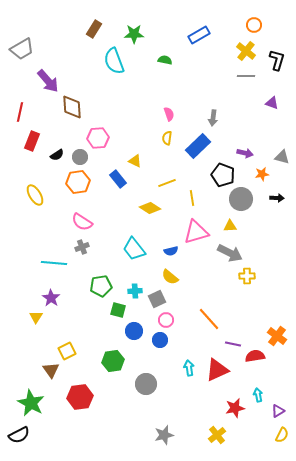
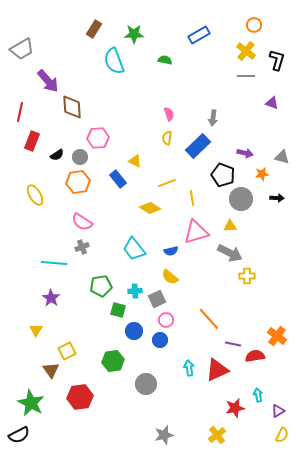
yellow triangle at (36, 317): moved 13 px down
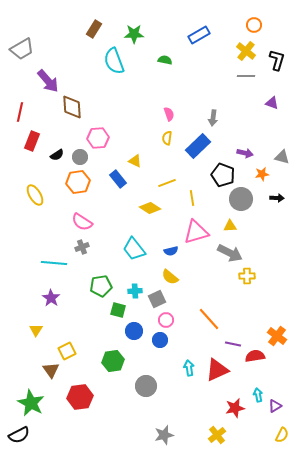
gray circle at (146, 384): moved 2 px down
purple triangle at (278, 411): moved 3 px left, 5 px up
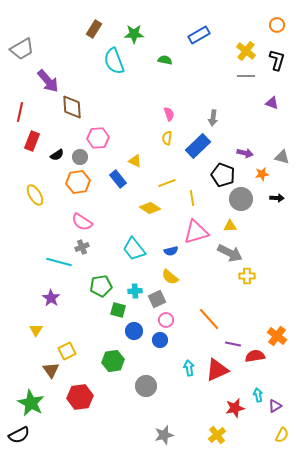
orange circle at (254, 25): moved 23 px right
cyan line at (54, 263): moved 5 px right, 1 px up; rotated 10 degrees clockwise
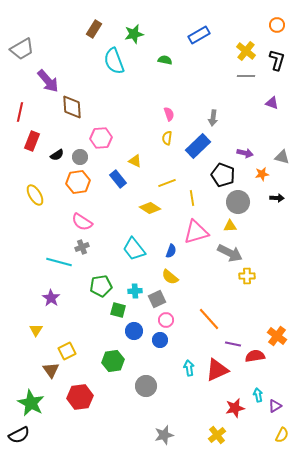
green star at (134, 34): rotated 12 degrees counterclockwise
pink hexagon at (98, 138): moved 3 px right
gray circle at (241, 199): moved 3 px left, 3 px down
blue semicircle at (171, 251): rotated 56 degrees counterclockwise
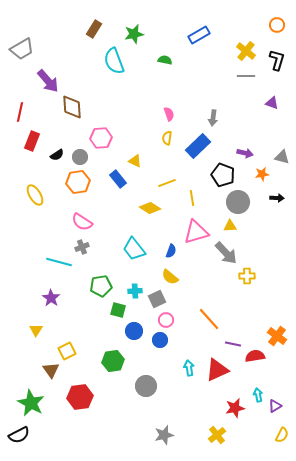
gray arrow at (230, 253): moved 4 px left; rotated 20 degrees clockwise
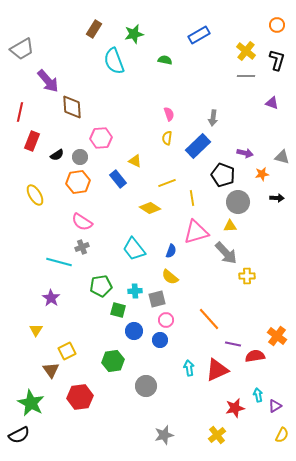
gray square at (157, 299): rotated 12 degrees clockwise
